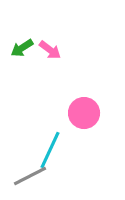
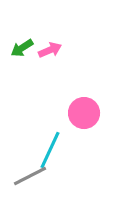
pink arrow: rotated 60 degrees counterclockwise
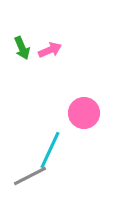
green arrow: rotated 80 degrees counterclockwise
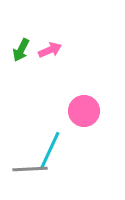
green arrow: moved 1 px left, 2 px down; rotated 50 degrees clockwise
pink circle: moved 2 px up
gray line: moved 7 px up; rotated 24 degrees clockwise
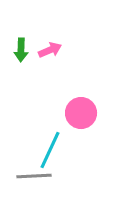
green arrow: rotated 25 degrees counterclockwise
pink circle: moved 3 px left, 2 px down
gray line: moved 4 px right, 7 px down
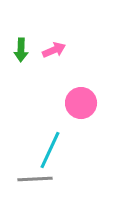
pink arrow: moved 4 px right
pink circle: moved 10 px up
gray line: moved 1 px right, 3 px down
